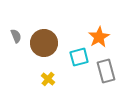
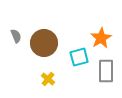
orange star: moved 2 px right, 1 px down
gray rectangle: rotated 15 degrees clockwise
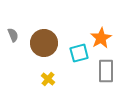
gray semicircle: moved 3 px left, 1 px up
cyan square: moved 4 px up
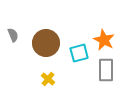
orange star: moved 3 px right, 2 px down; rotated 15 degrees counterclockwise
brown circle: moved 2 px right
gray rectangle: moved 1 px up
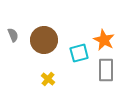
brown circle: moved 2 px left, 3 px up
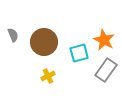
brown circle: moved 2 px down
gray rectangle: rotated 35 degrees clockwise
yellow cross: moved 3 px up; rotated 24 degrees clockwise
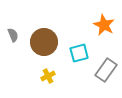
orange star: moved 15 px up
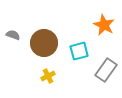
gray semicircle: rotated 48 degrees counterclockwise
brown circle: moved 1 px down
cyan square: moved 2 px up
